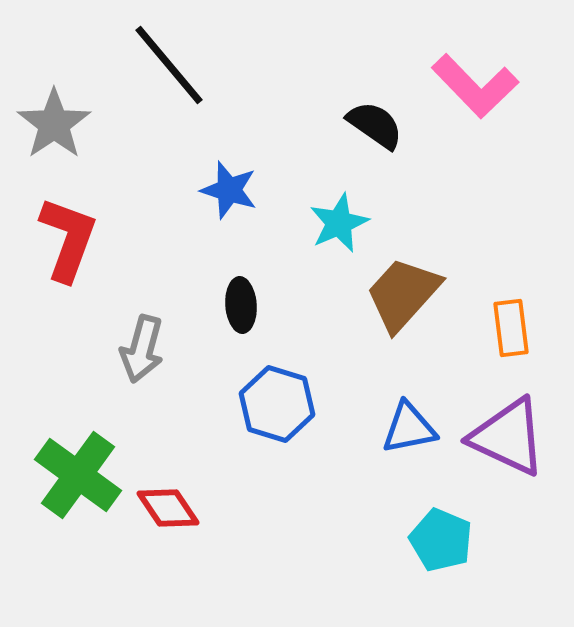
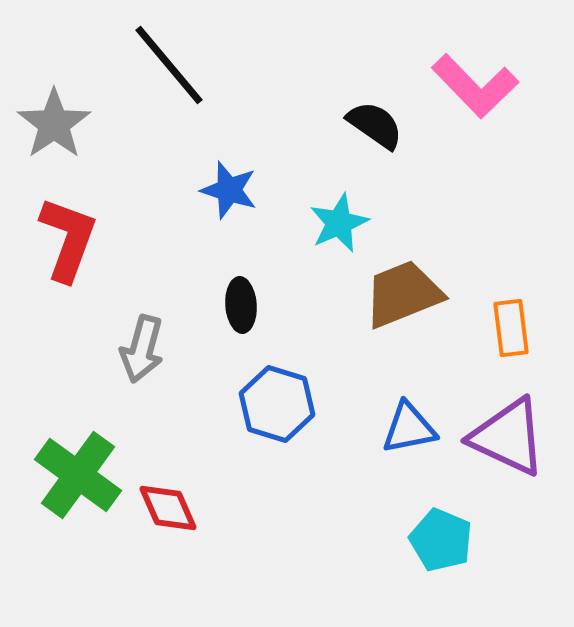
brown trapezoid: rotated 26 degrees clockwise
red diamond: rotated 10 degrees clockwise
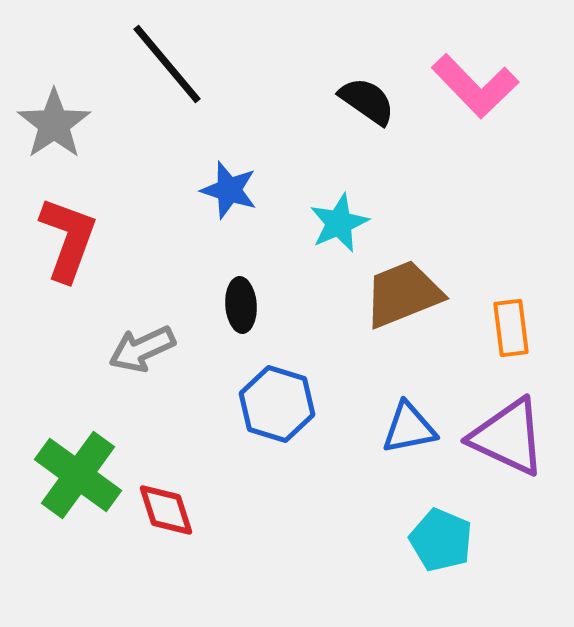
black line: moved 2 px left, 1 px up
black semicircle: moved 8 px left, 24 px up
gray arrow: rotated 50 degrees clockwise
red diamond: moved 2 px left, 2 px down; rotated 6 degrees clockwise
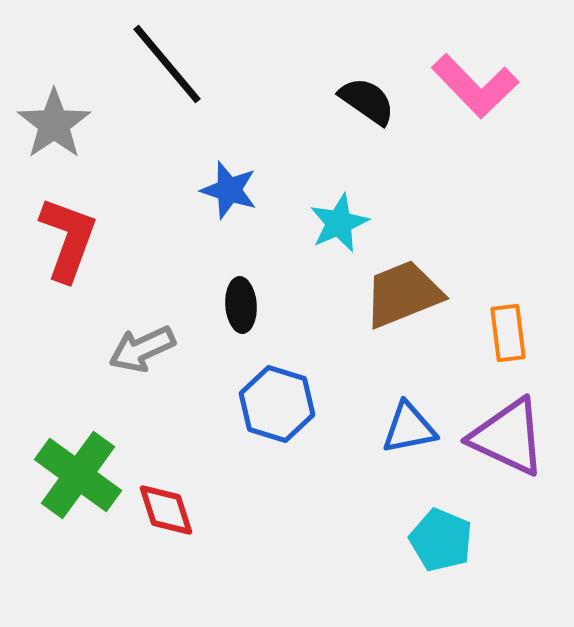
orange rectangle: moved 3 px left, 5 px down
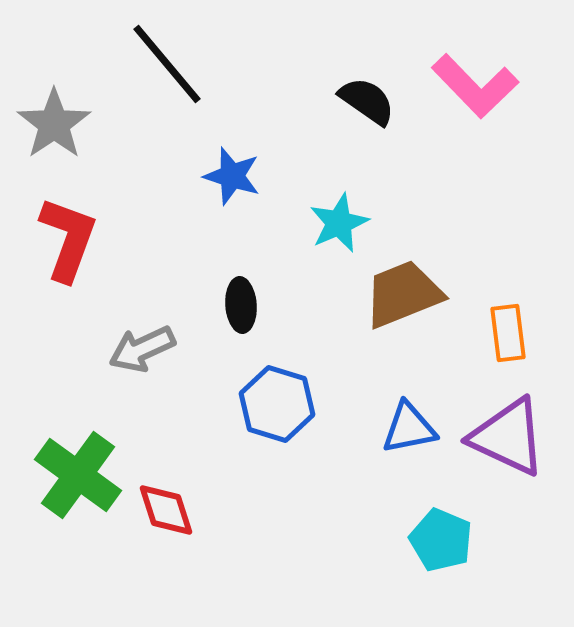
blue star: moved 3 px right, 14 px up
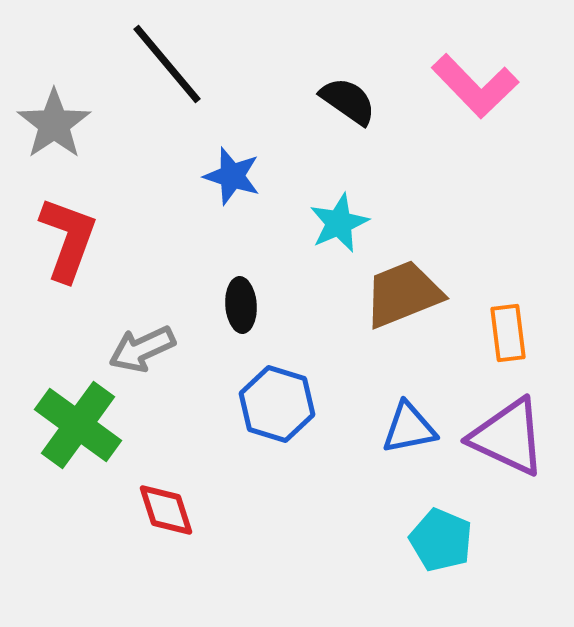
black semicircle: moved 19 px left
green cross: moved 50 px up
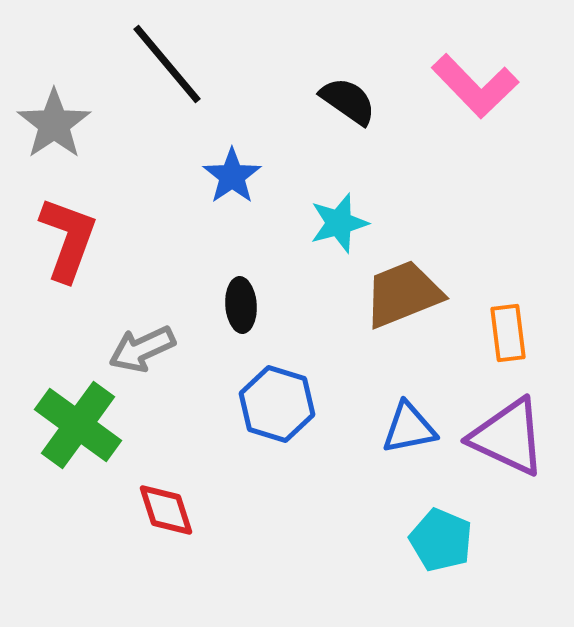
blue star: rotated 20 degrees clockwise
cyan star: rotated 8 degrees clockwise
